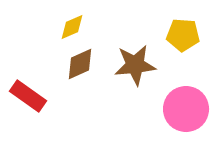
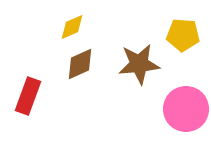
brown star: moved 4 px right, 1 px up
red rectangle: rotated 75 degrees clockwise
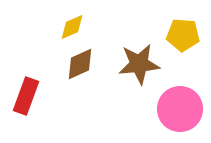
red rectangle: moved 2 px left
pink circle: moved 6 px left
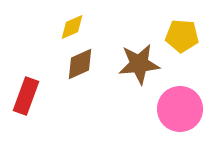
yellow pentagon: moved 1 px left, 1 px down
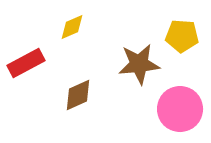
brown diamond: moved 2 px left, 31 px down
red rectangle: moved 33 px up; rotated 42 degrees clockwise
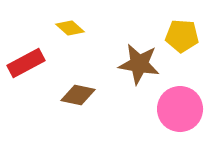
yellow diamond: moved 2 px left, 1 px down; rotated 64 degrees clockwise
brown star: rotated 15 degrees clockwise
brown diamond: rotated 36 degrees clockwise
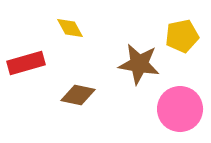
yellow diamond: rotated 20 degrees clockwise
yellow pentagon: rotated 16 degrees counterclockwise
red rectangle: rotated 12 degrees clockwise
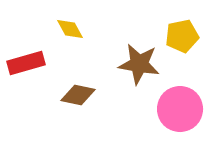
yellow diamond: moved 1 px down
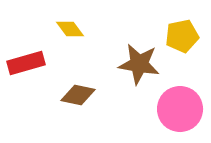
yellow diamond: rotated 8 degrees counterclockwise
